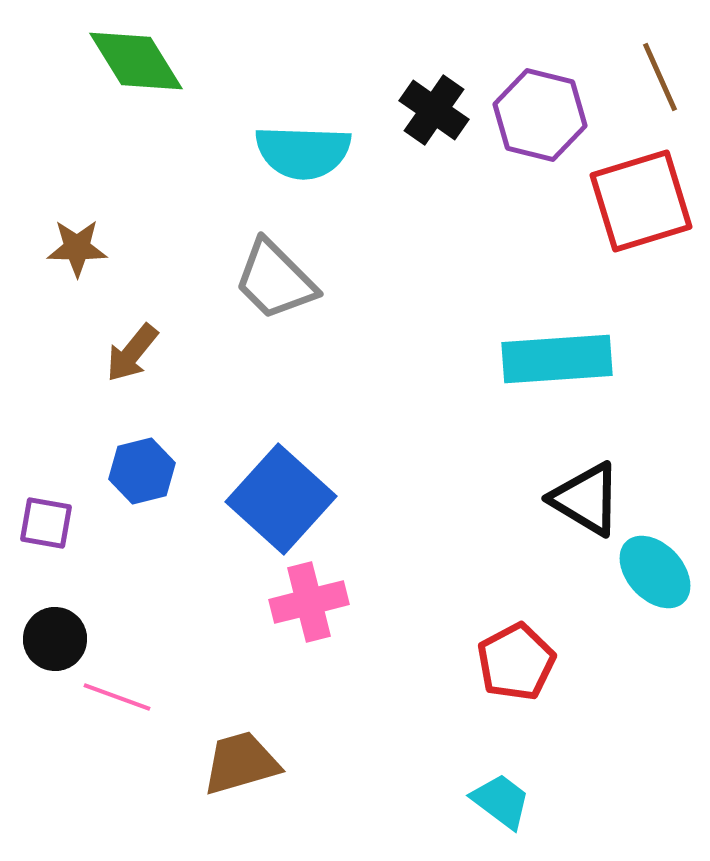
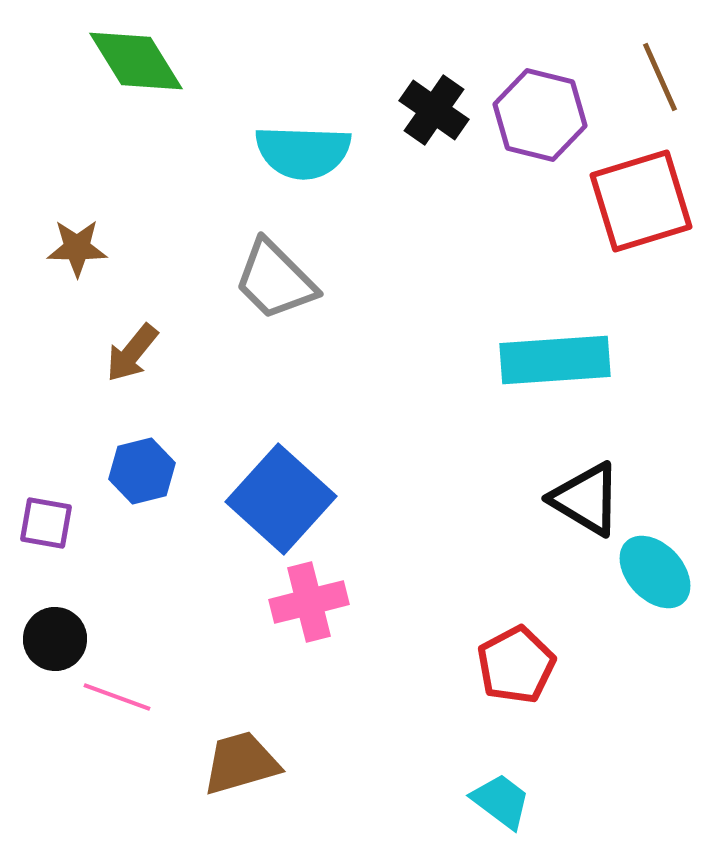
cyan rectangle: moved 2 px left, 1 px down
red pentagon: moved 3 px down
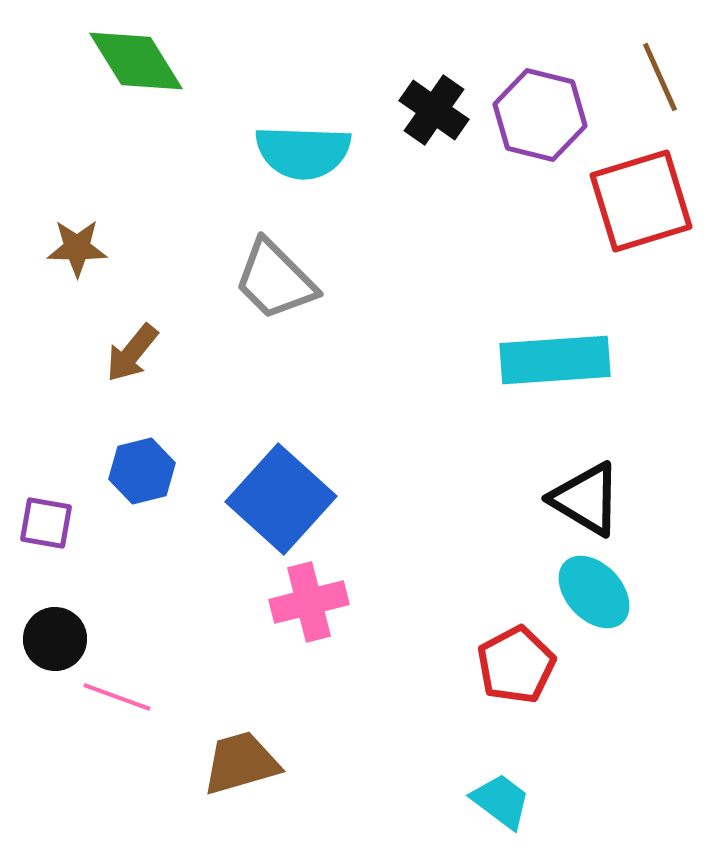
cyan ellipse: moved 61 px left, 20 px down
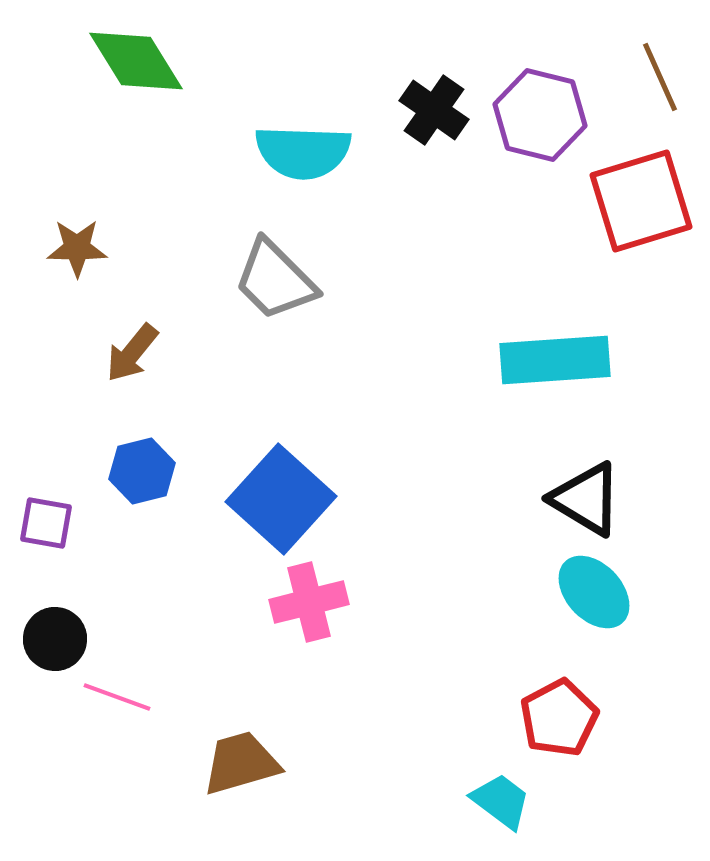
red pentagon: moved 43 px right, 53 px down
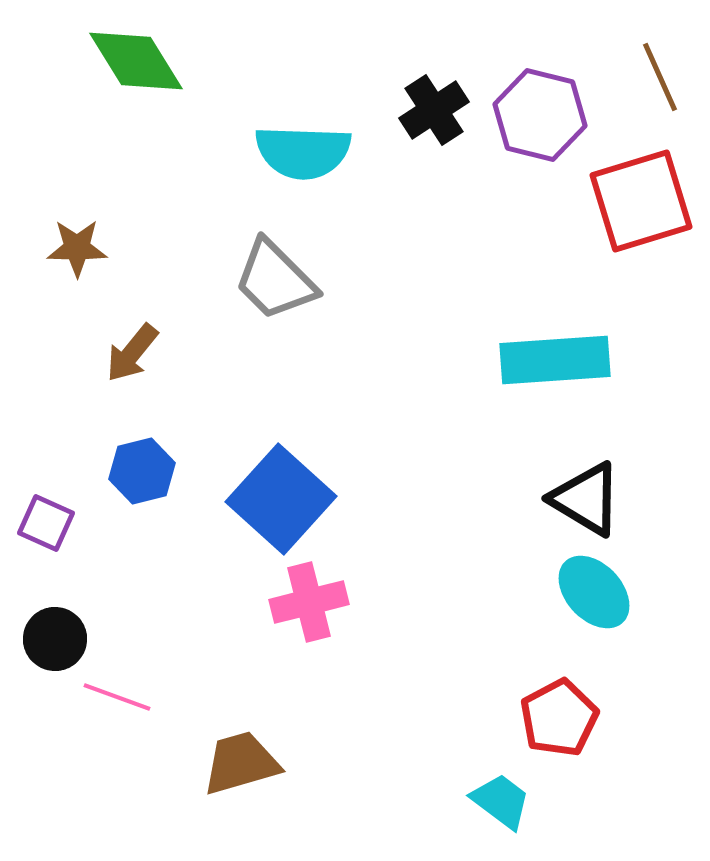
black cross: rotated 22 degrees clockwise
purple square: rotated 14 degrees clockwise
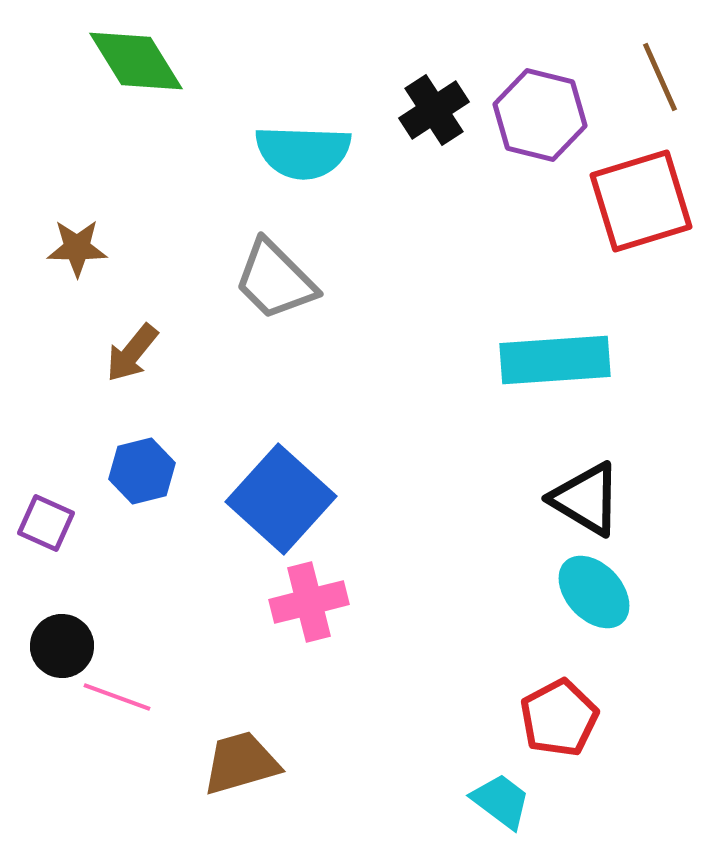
black circle: moved 7 px right, 7 px down
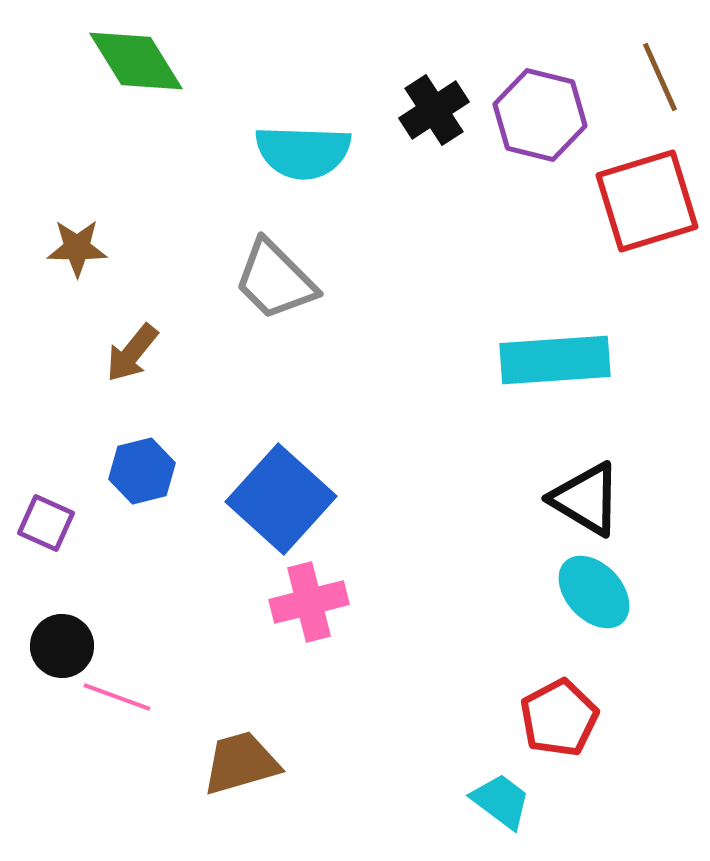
red square: moved 6 px right
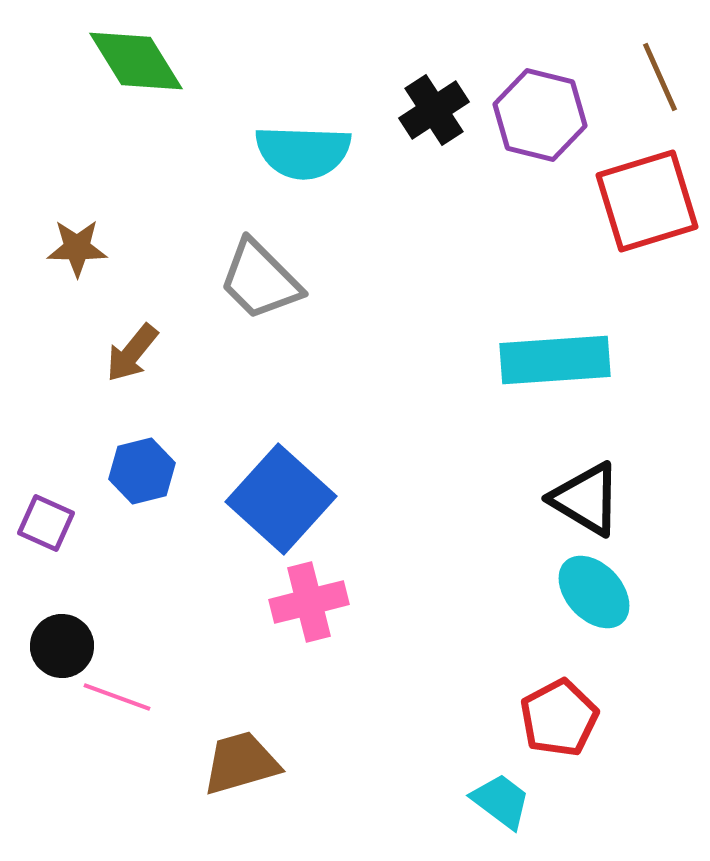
gray trapezoid: moved 15 px left
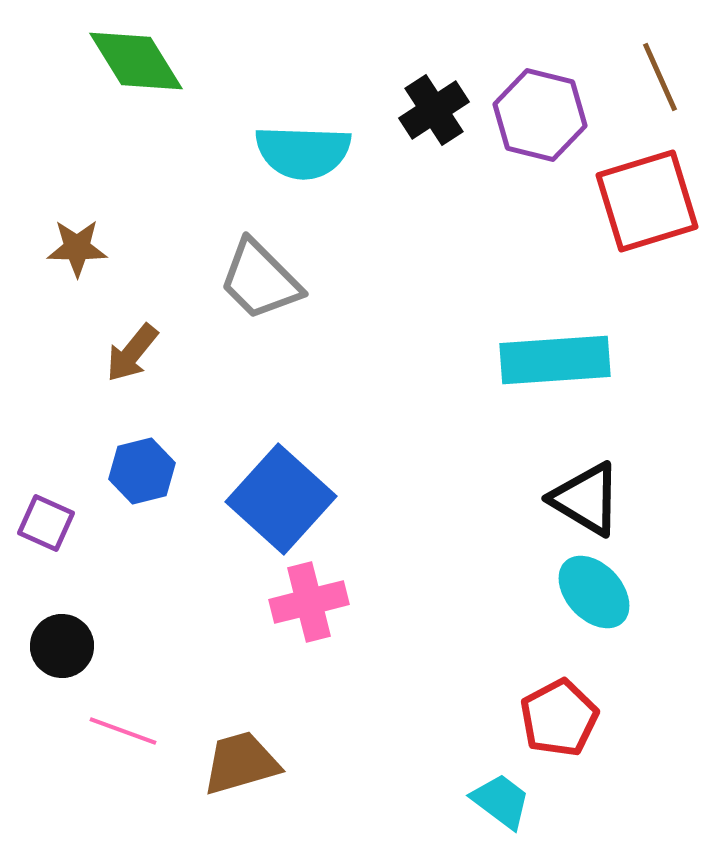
pink line: moved 6 px right, 34 px down
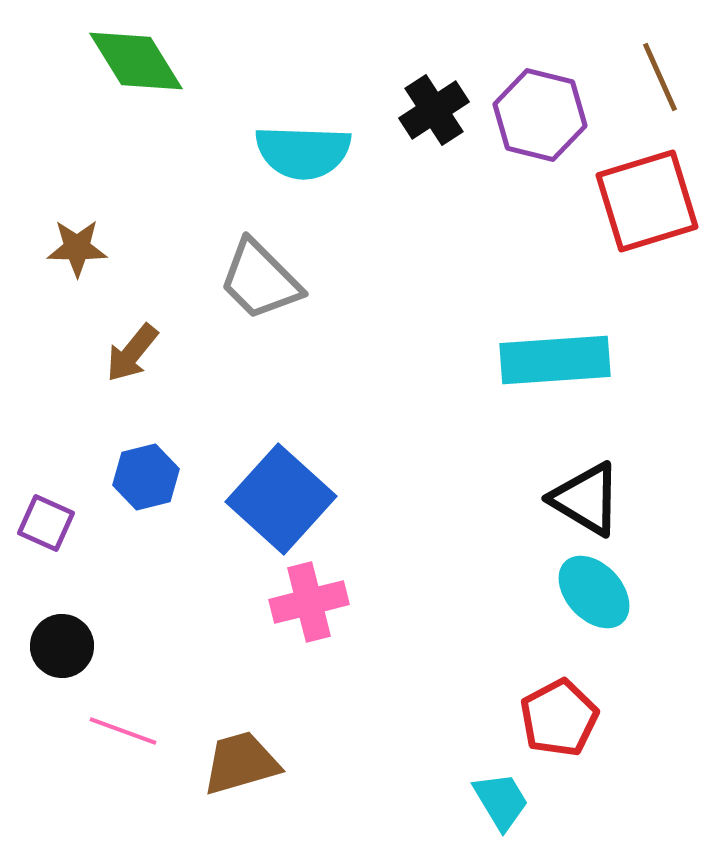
blue hexagon: moved 4 px right, 6 px down
cyan trapezoid: rotated 22 degrees clockwise
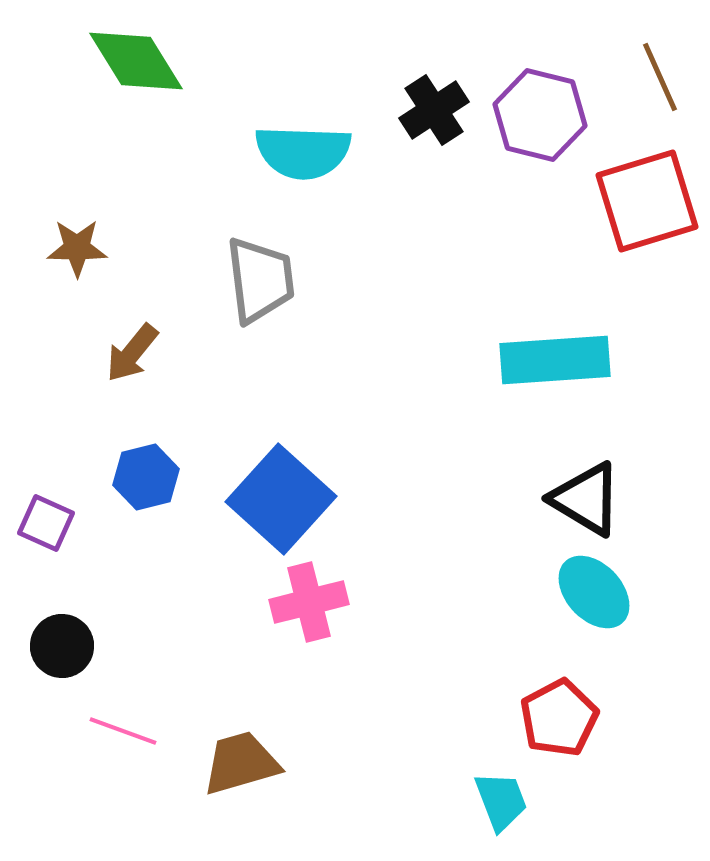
gray trapezoid: rotated 142 degrees counterclockwise
cyan trapezoid: rotated 10 degrees clockwise
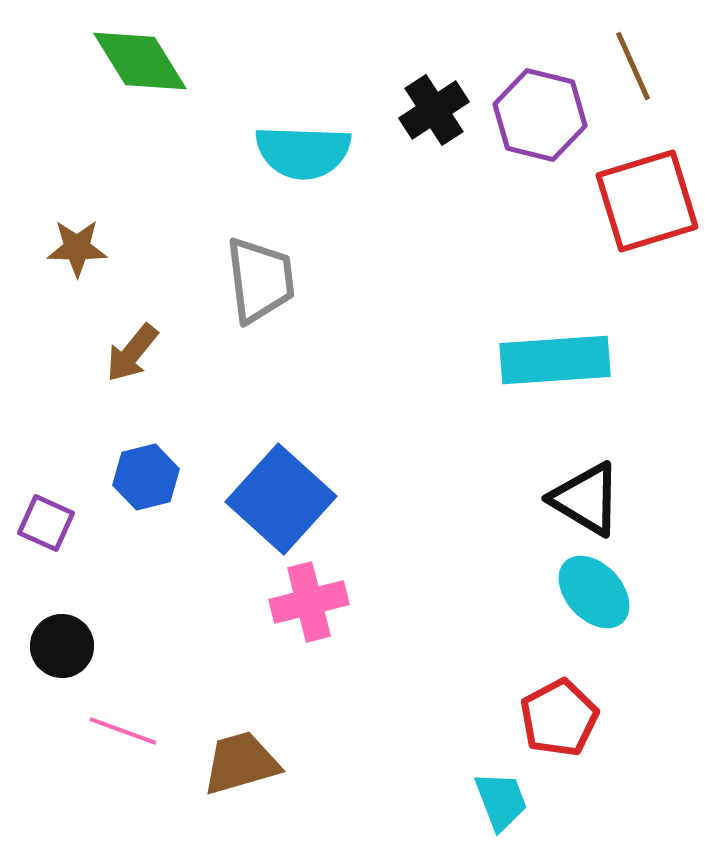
green diamond: moved 4 px right
brown line: moved 27 px left, 11 px up
